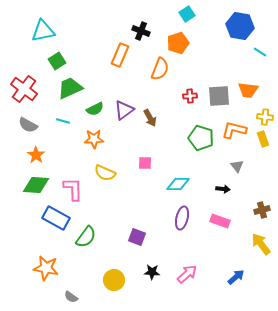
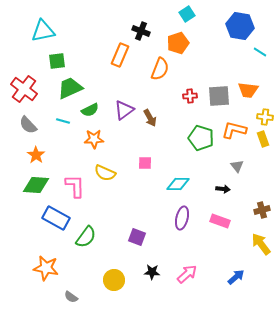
green square at (57, 61): rotated 24 degrees clockwise
green semicircle at (95, 109): moved 5 px left, 1 px down
gray semicircle at (28, 125): rotated 18 degrees clockwise
pink L-shape at (73, 189): moved 2 px right, 3 px up
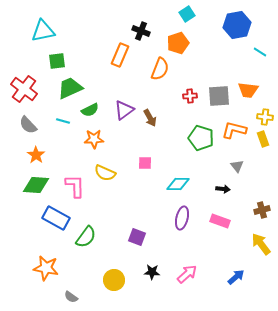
blue hexagon at (240, 26): moved 3 px left, 1 px up; rotated 20 degrees counterclockwise
